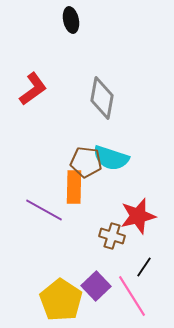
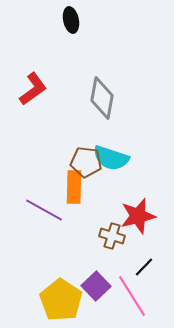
black line: rotated 10 degrees clockwise
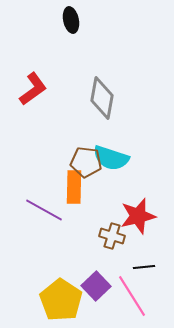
black line: rotated 40 degrees clockwise
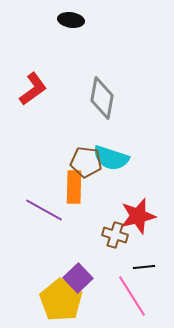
black ellipse: rotated 70 degrees counterclockwise
brown cross: moved 3 px right, 1 px up
purple square: moved 18 px left, 8 px up
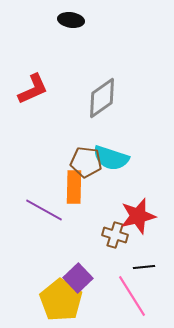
red L-shape: rotated 12 degrees clockwise
gray diamond: rotated 45 degrees clockwise
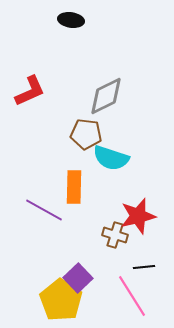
red L-shape: moved 3 px left, 2 px down
gray diamond: moved 4 px right, 2 px up; rotated 9 degrees clockwise
brown pentagon: moved 28 px up
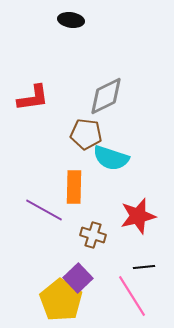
red L-shape: moved 3 px right, 7 px down; rotated 16 degrees clockwise
brown cross: moved 22 px left
